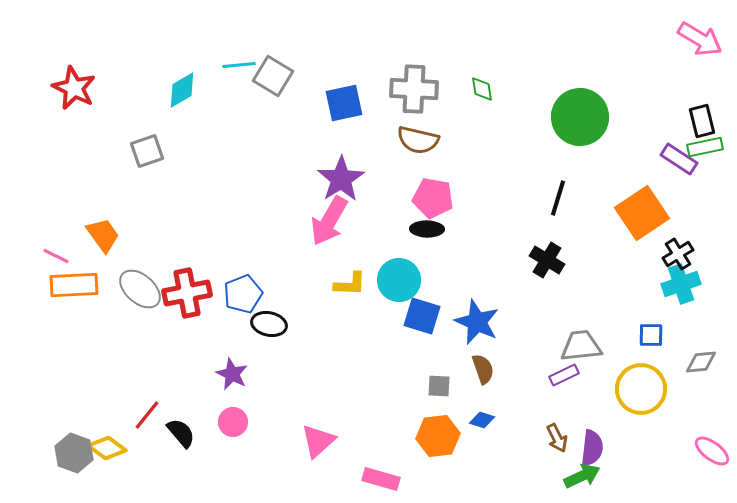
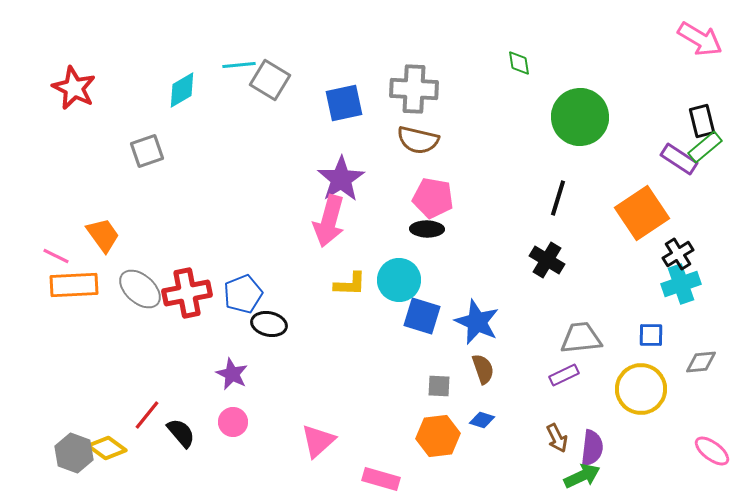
gray square at (273, 76): moved 3 px left, 4 px down
green diamond at (482, 89): moved 37 px right, 26 px up
green rectangle at (705, 147): rotated 28 degrees counterclockwise
pink arrow at (329, 221): rotated 15 degrees counterclockwise
gray trapezoid at (581, 346): moved 8 px up
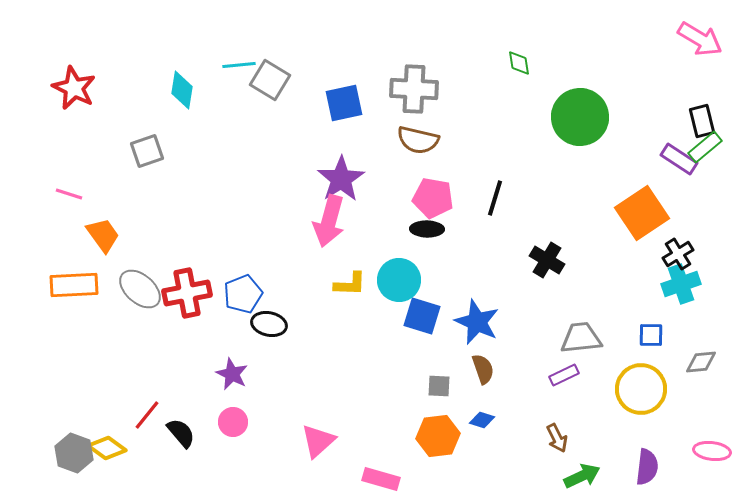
cyan diamond at (182, 90): rotated 51 degrees counterclockwise
black line at (558, 198): moved 63 px left
pink line at (56, 256): moved 13 px right, 62 px up; rotated 8 degrees counterclockwise
purple semicircle at (592, 448): moved 55 px right, 19 px down
pink ellipse at (712, 451): rotated 30 degrees counterclockwise
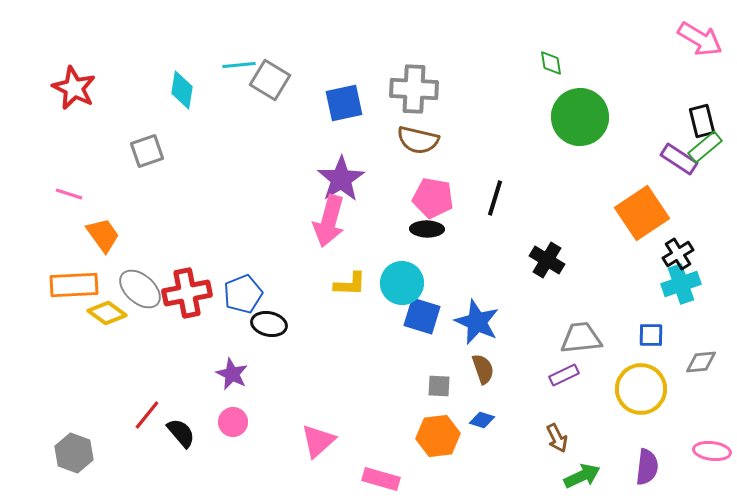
green diamond at (519, 63): moved 32 px right
cyan circle at (399, 280): moved 3 px right, 3 px down
yellow diamond at (107, 448): moved 135 px up
